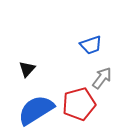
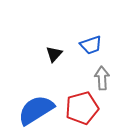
black triangle: moved 27 px right, 15 px up
gray arrow: rotated 40 degrees counterclockwise
red pentagon: moved 3 px right, 4 px down
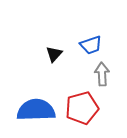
gray arrow: moved 4 px up
blue semicircle: rotated 30 degrees clockwise
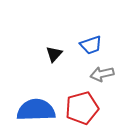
gray arrow: rotated 100 degrees counterclockwise
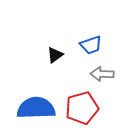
black triangle: moved 1 px right, 1 px down; rotated 12 degrees clockwise
gray arrow: rotated 15 degrees clockwise
blue semicircle: moved 2 px up
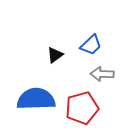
blue trapezoid: rotated 25 degrees counterclockwise
blue semicircle: moved 9 px up
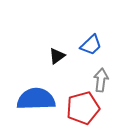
black triangle: moved 2 px right, 1 px down
gray arrow: moved 1 px left, 6 px down; rotated 95 degrees clockwise
red pentagon: moved 1 px right
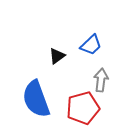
blue semicircle: rotated 108 degrees counterclockwise
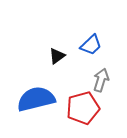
gray arrow: rotated 10 degrees clockwise
blue semicircle: rotated 96 degrees clockwise
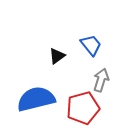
blue trapezoid: rotated 85 degrees counterclockwise
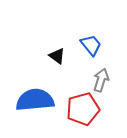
black triangle: rotated 48 degrees counterclockwise
blue semicircle: moved 1 px left, 1 px down; rotated 9 degrees clockwise
red pentagon: moved 1 px down
